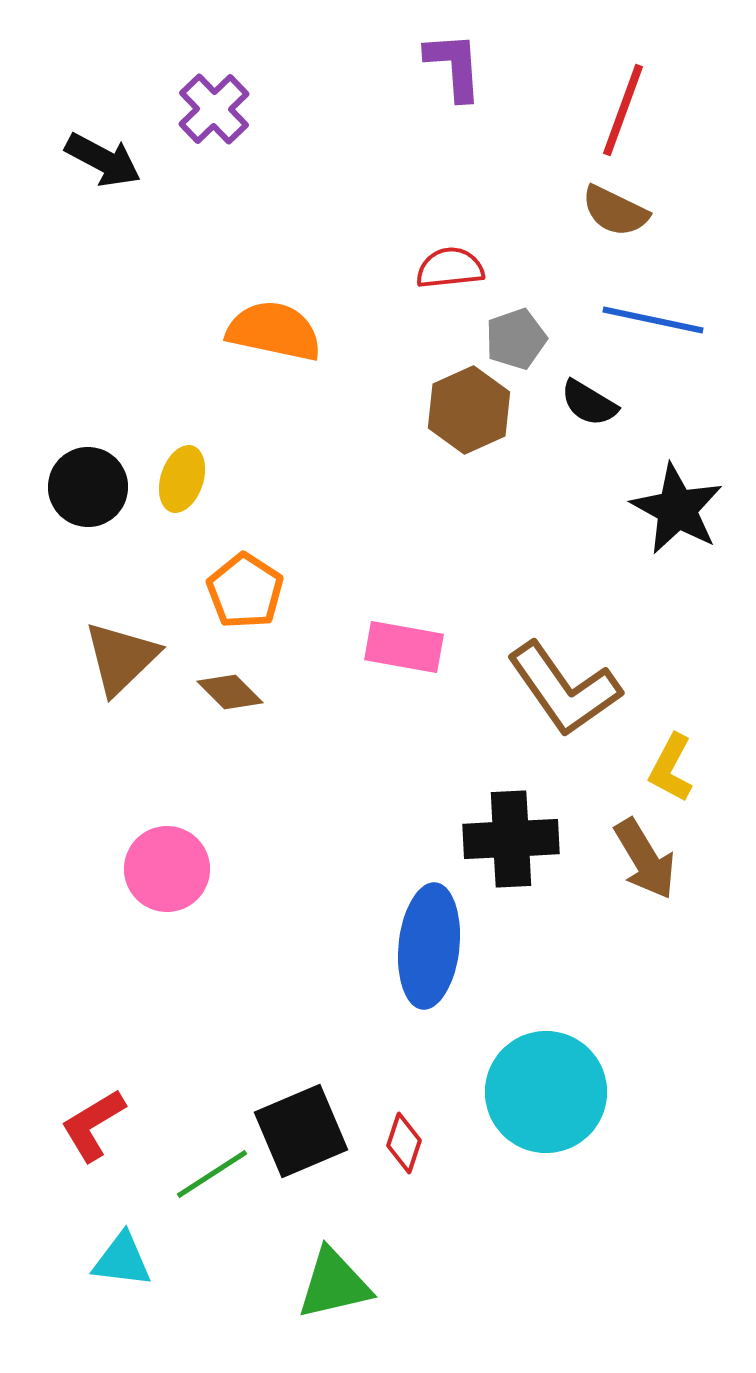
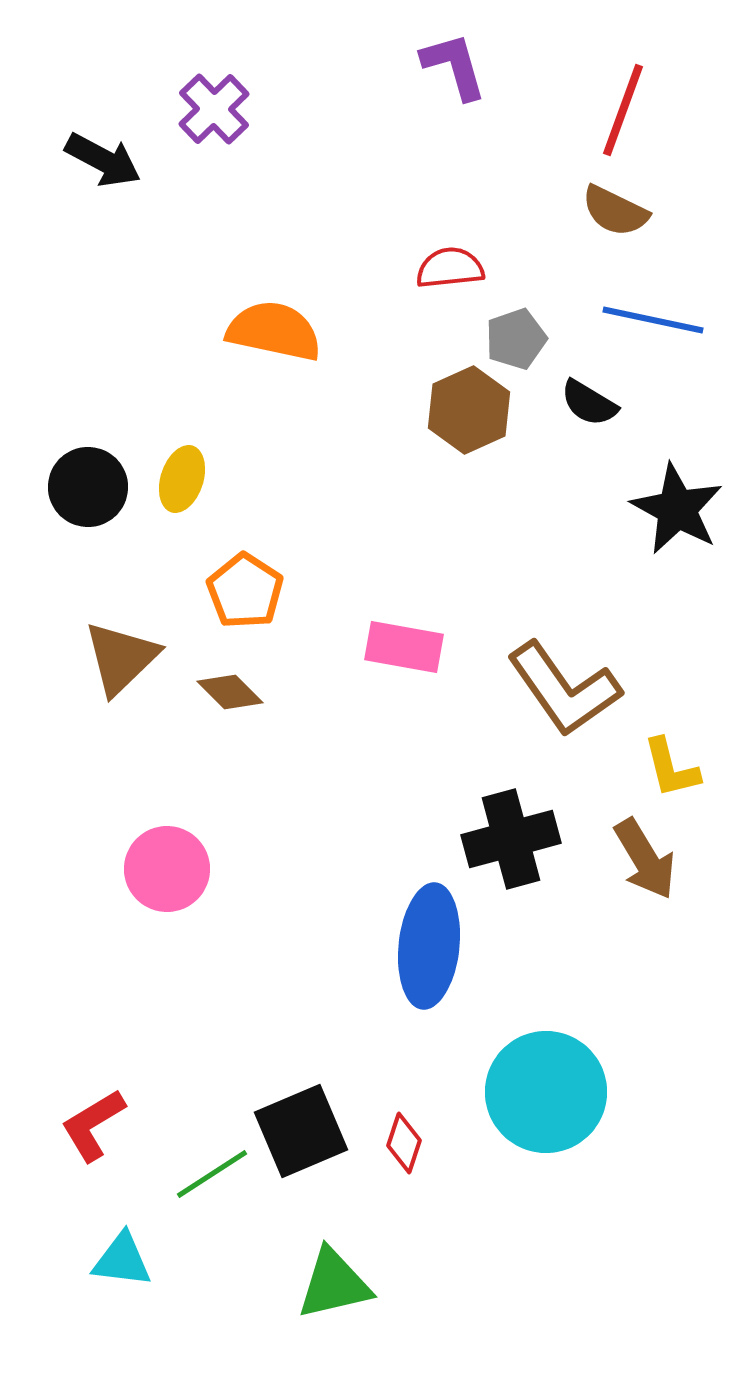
purple L-shape: rotated 12 degrees counterclockwise
yellow L-shape: rotated 42 degrees counterclockwise
black cross: rotated 12 degrees counterclockwise
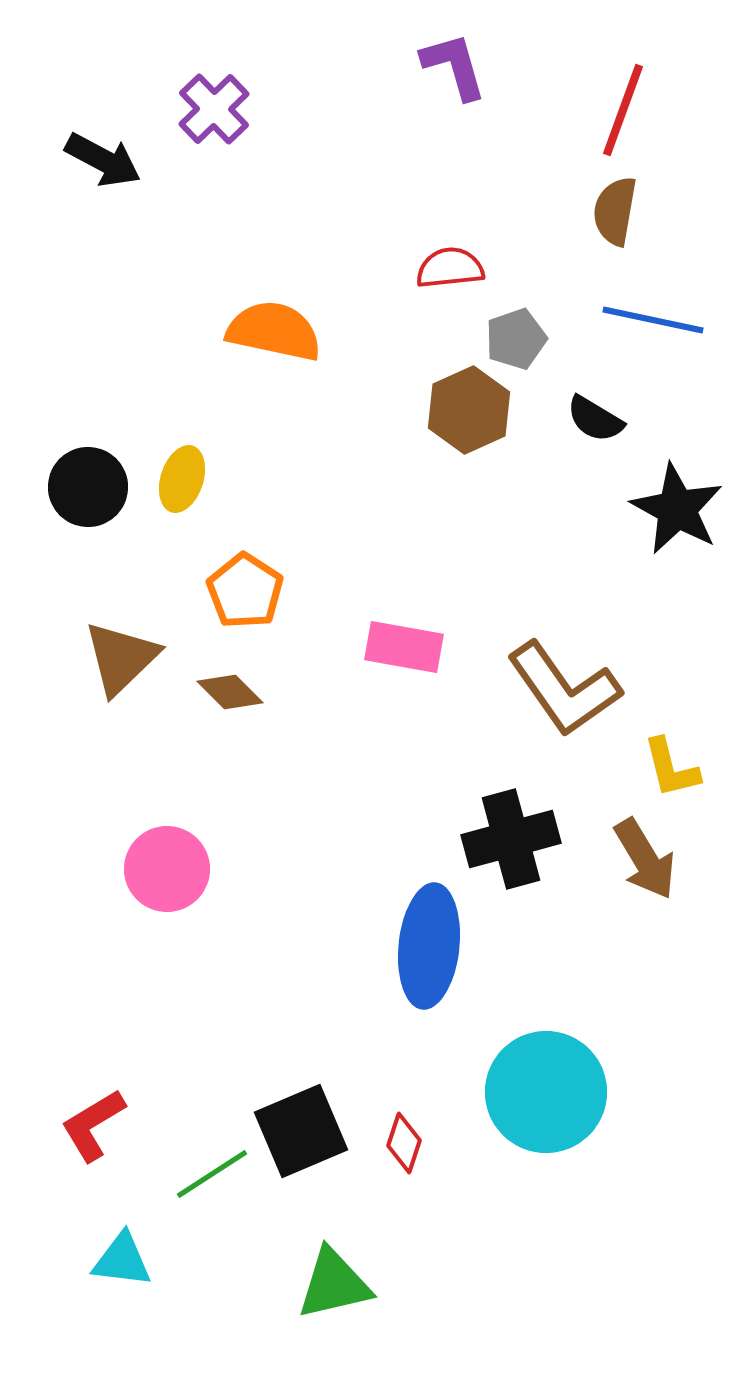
brown semicircle: rotated 74 degrees clockwise
black semicircle: moved 6 px right, 16 px down
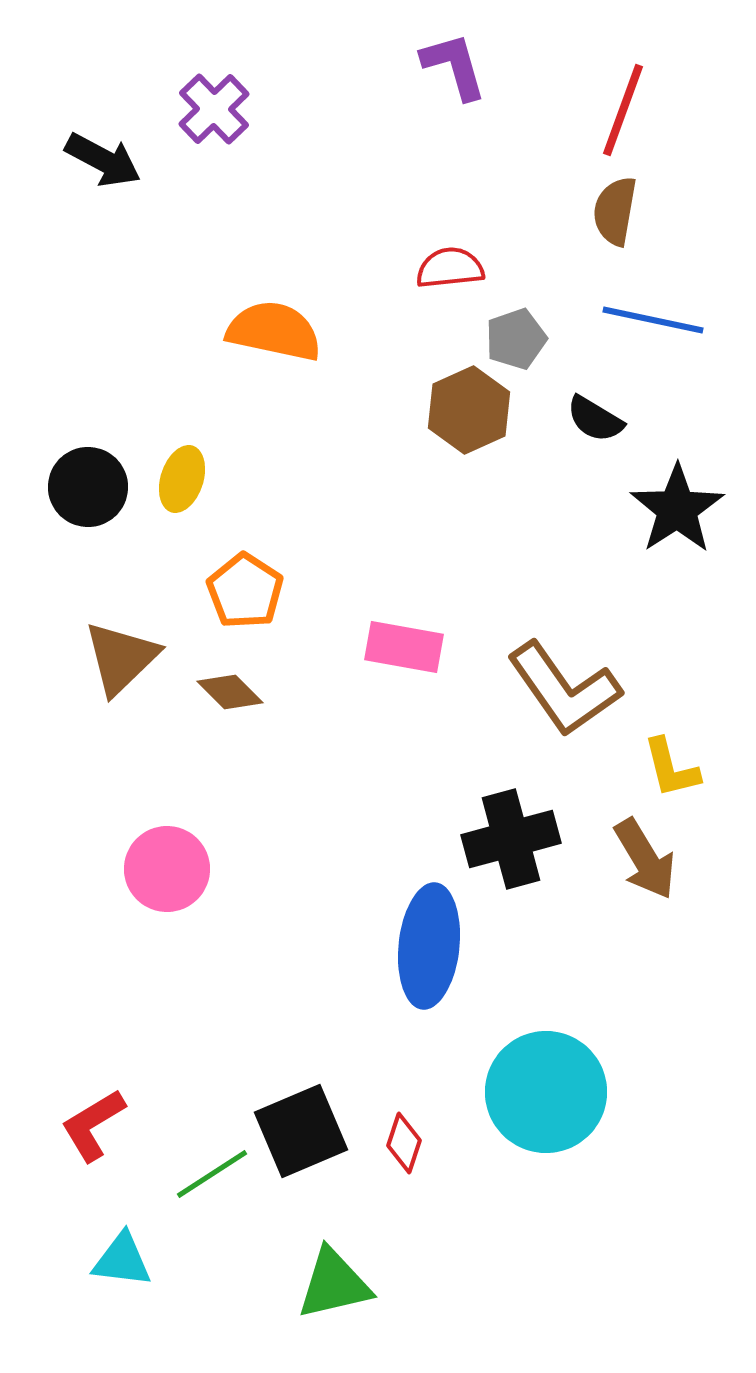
black star: rotated 10 degrees clockwise
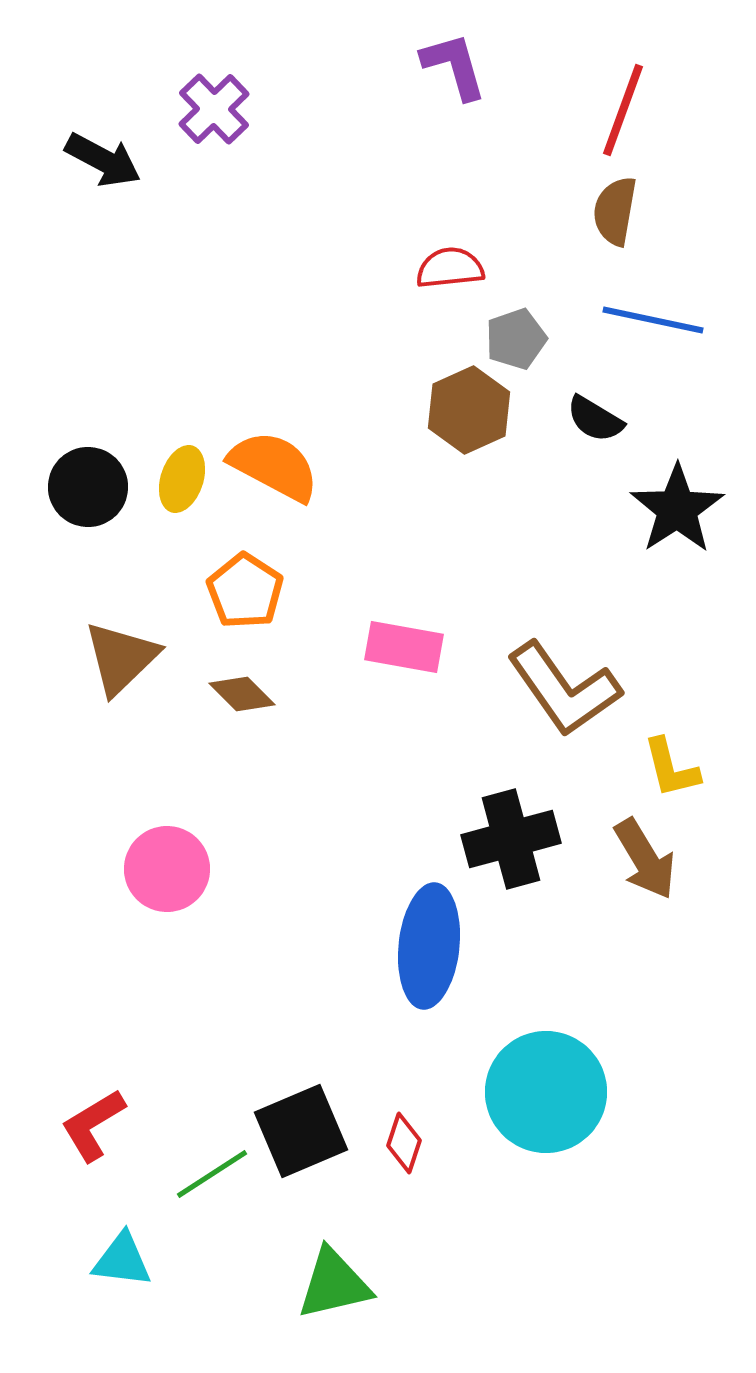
orange semicircle: moved 135 px down; rotated 16 degrees clockwise
brown diamond: moved 12 px right, 2 px down
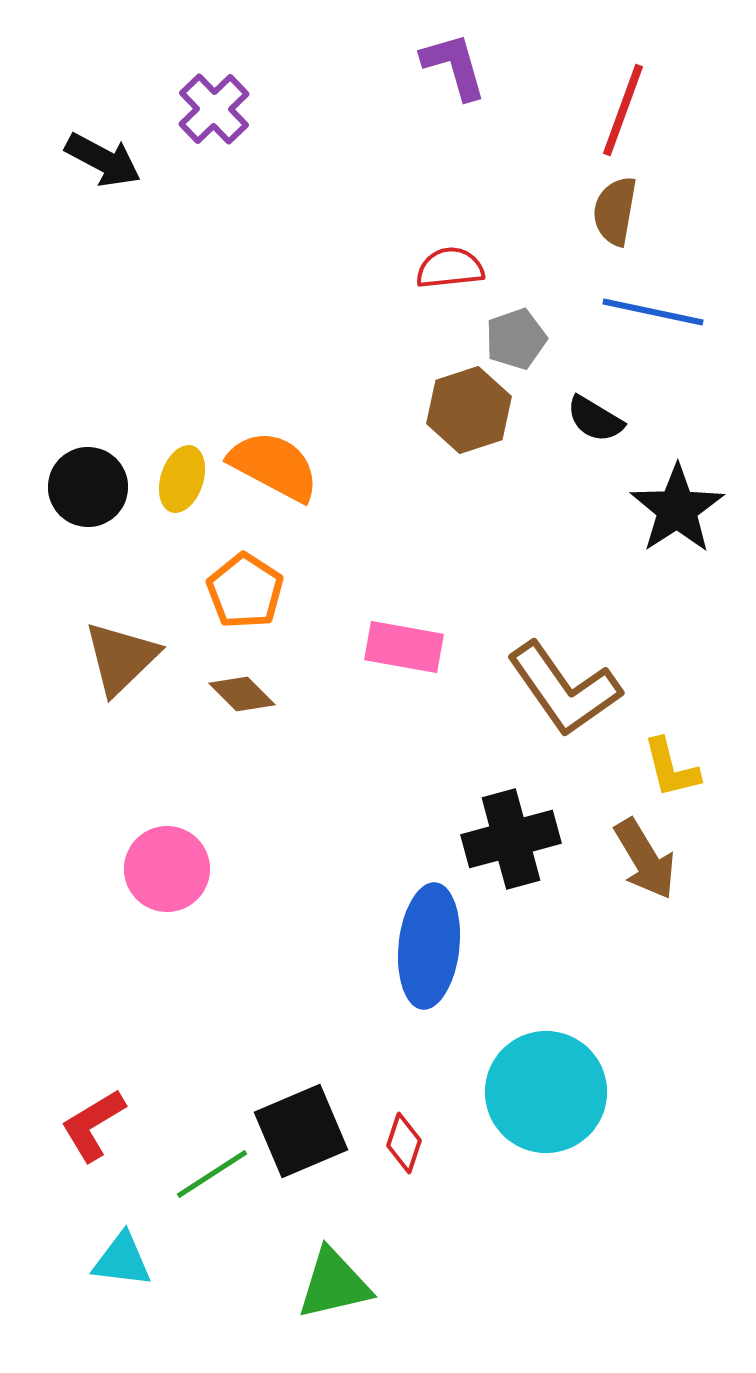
blue line: moved 8 px up
brown hexagon: rotated 6 degrees clockwise
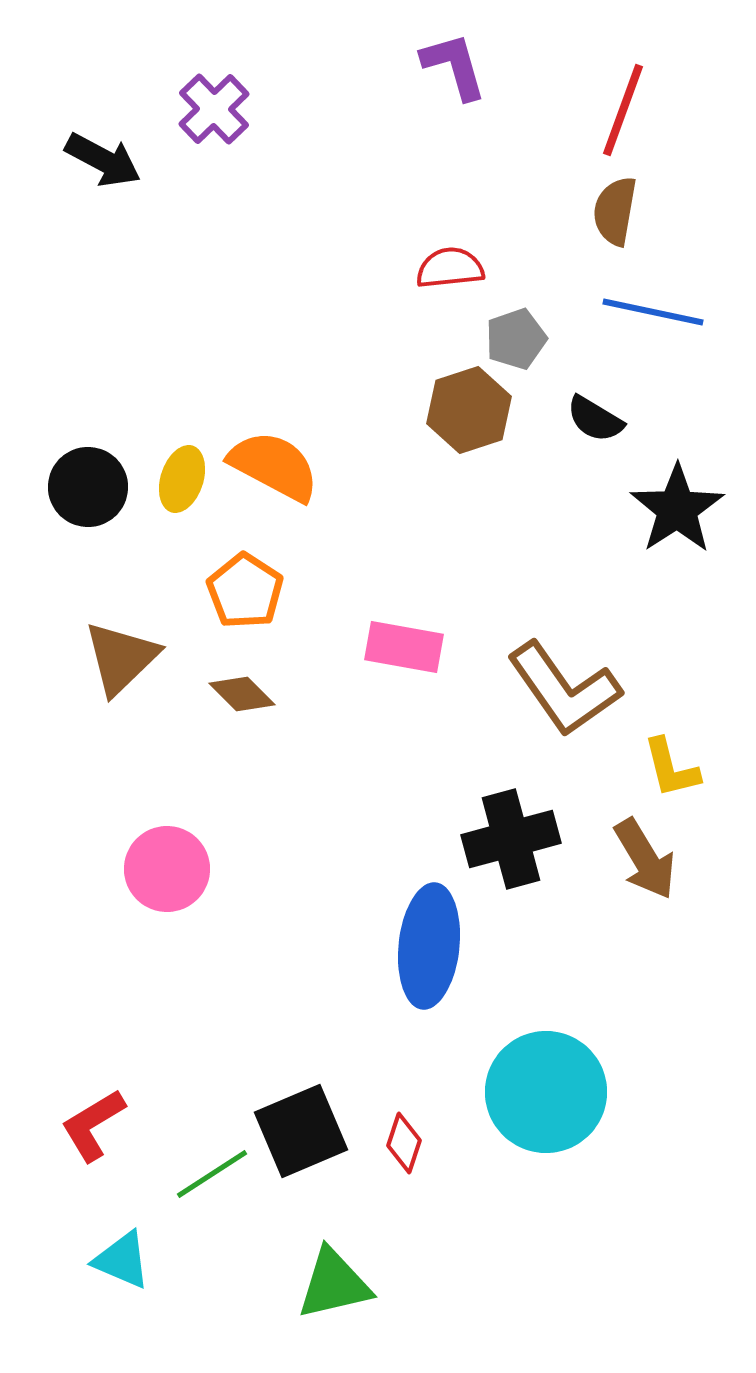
cyan triangle: rotated 16 degrees clockwise
